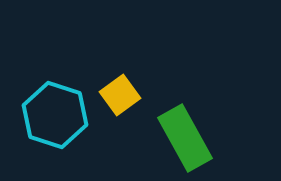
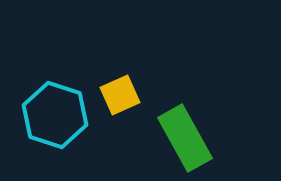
yellow square: rotated 12 degrees clockwise
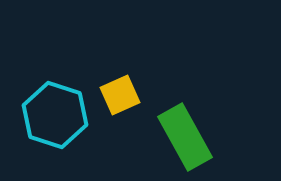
green rectangle: moved 1 px up
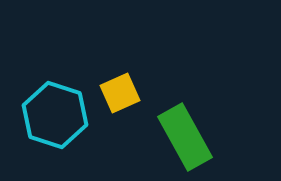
yellow square: moved 2 px up
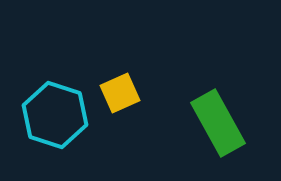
green rectangle: moved 33 px right, 14 px up
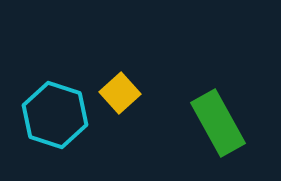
yellow square: rotated 18 degrees counterclockwise
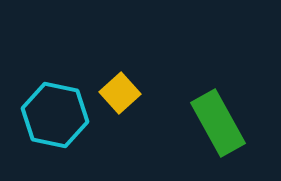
cyan hexagon: rotated 6 degrees counterclockwise
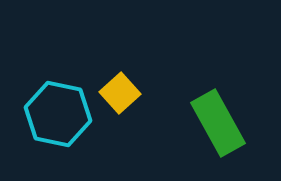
cyan hexagon: moved 3 px right, 1 px up
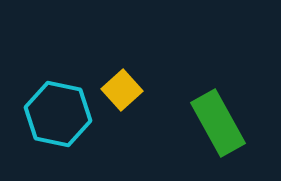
yellow square: moved 2 px right, 3 px up
